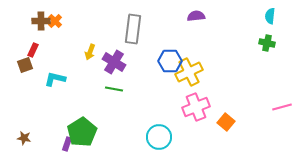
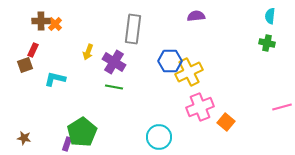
orange cross: moved 3 px down
yellow arrow: moved 2 px left
green line: moved 2 px up
pink cross: moved 4 px right
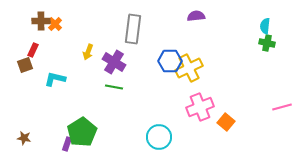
cyan semicircle: moved 5 px left, 10 px down
yellow cross: moved 4 px up
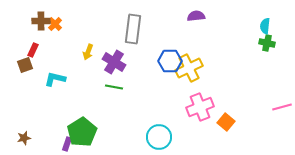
brown star: rotated 24 degrees counterclockwise
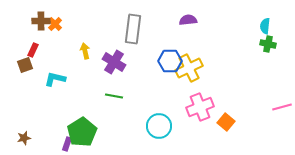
purple semicircle: moved 8 px left, 4 px down
green cross: moved 1 px right, 1 px down
yellow arrow: moved 3 px left, 1 px up; rotated 147 degrees clockwise
green line: moved 9 px down
cyan circle: moved 11 px up
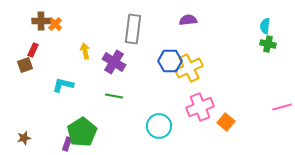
cyan L-shape: moved 8 px right, 6 px down
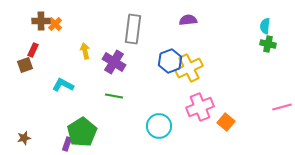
blue hexagon: rotated 20 degrees counterclockwise
cyan L-shape: rotated 15 degrees clockwise
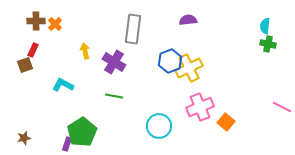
brown cross: moved 5 px left
pink line: rotated 42 degrees clockwise
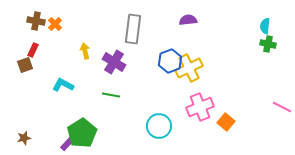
brown cross: rotated 12 degrees clockwise
green line: moved 3 px left, 1 px up
green pentagon: moved 1 px down
purple rectangle: rotated 24 degrees clockwise
